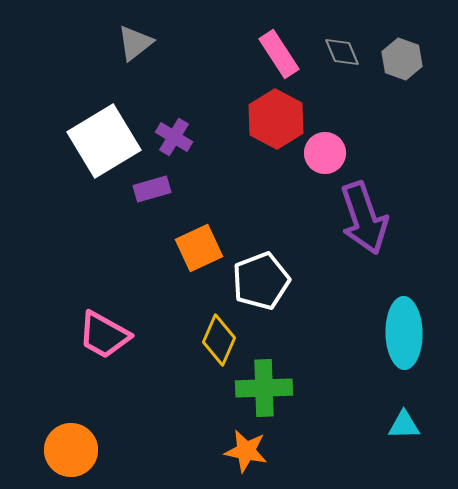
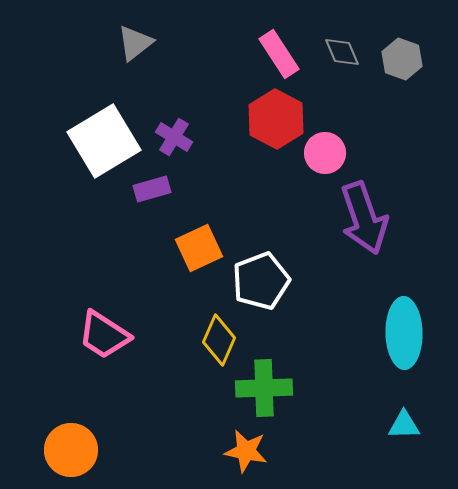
pink trapezoid: rotated 4 degrees clockwise
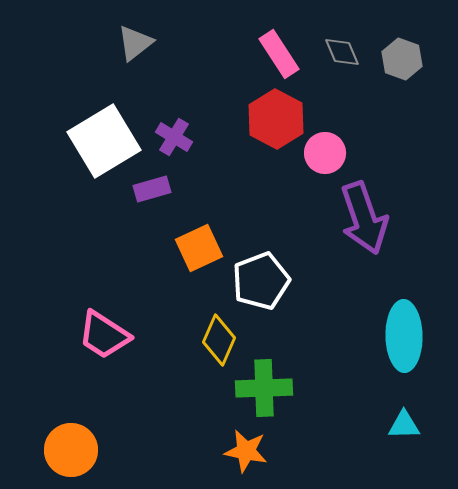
cyan ellipse: moved 3 px down
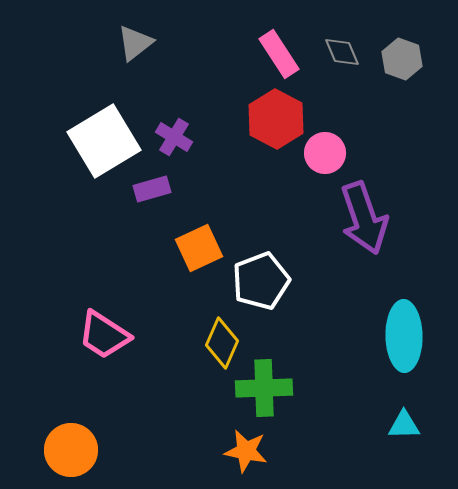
yellow diamond: moved 3 px right, 3 px down
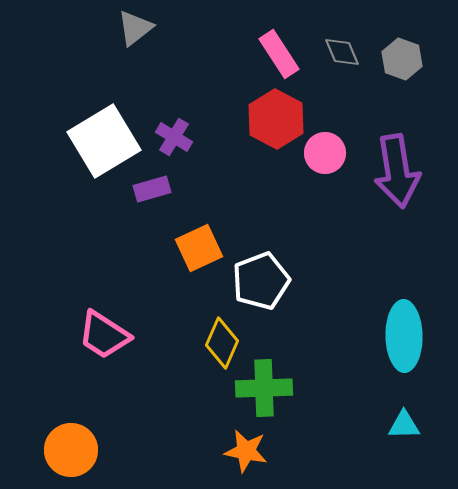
gray triangle: moved 15 px up
purple arrow: moved 33 px right, 47 px up; rotated 10 degrees clockwise
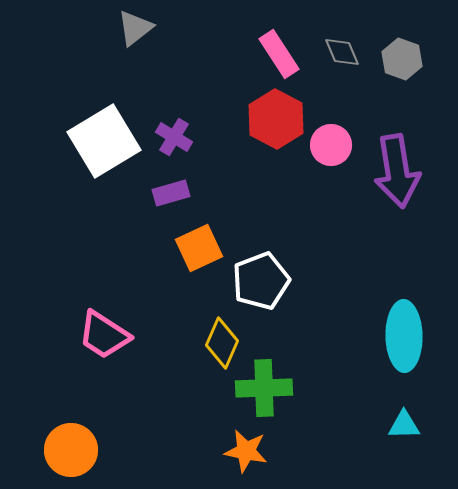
pink circle: moved 6 px right, 8 px up
purple rectangle: moved 19 px right, 4 px down
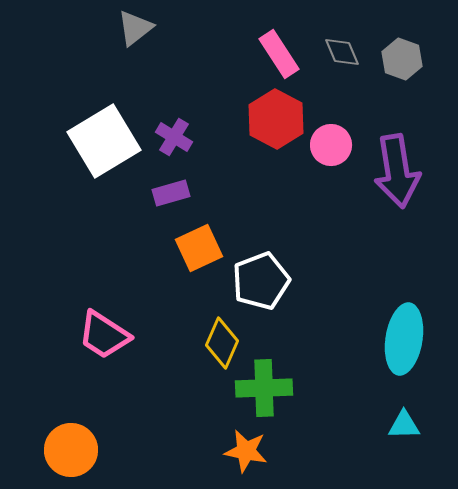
cyan ellipse: moved 3 px down; rotated 10 degrees clockwise
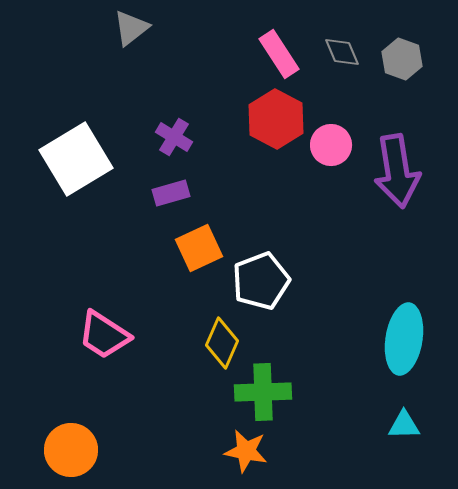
gray triangle: moved 4 px left
white square: moved 28 px left, 18 px down
green cross: moved 1 px left, 4 px down
